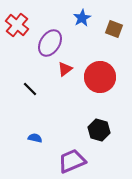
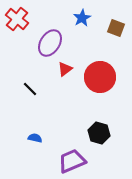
red cross: moved 6 px up
brown square: moved 2 px right, 1 px up
black hexagon: moved 3 px down
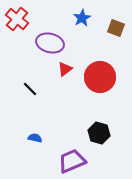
purple ellipse: rotated 72 degrees clockwise
